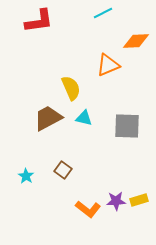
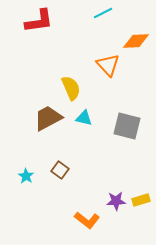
orange triangle: rotated 50 degrees counterclockwise
gray square: rotated 12 degrees clockwise
brown square: moved 3 px left
yellow rectangle: moved 2 px right
orange L-shape: moved 1 px left, 11 px down
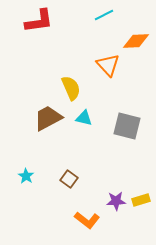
cyan line: moved 1 px right, 2 px down
brown square: moved 9 px right, 9 px down
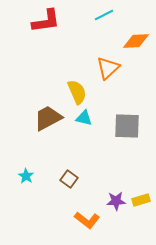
red L-shape: moved 7 px right
orange triangle: moved 3 px down; rotated 30 degrees clockwise
yellow semicircle: moved 6 px right, 4 px down
gray square: rotated 12 degrees counterclockwise
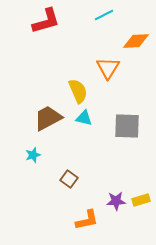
red L-shape: rotated 8 degrees counterclockwise
orange triangle: rotated 15 degrees counterclockwise
yellow semicircle: moved 1 px right, 1 px up
cyan star: moved 7 px right, 21 px up; rotated 21 degrees clockwise
orange L-shape: rotated 50 degrees counterclockwise
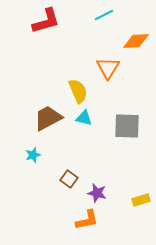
purple star: moved 19 px left, 8 px up; rotated 18 degrees clockwise
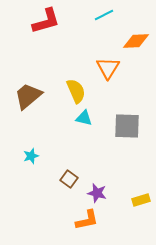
yellow semicircle: moved 2 px left
brown trapezoid: moved 20 px left, 22 px up; rotated 12 degrees counterclockwise
cyan star: moved 2 px left, 1 px down
